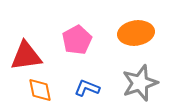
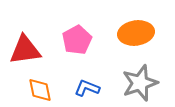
red triangle: moved 1 px left, 6 px up
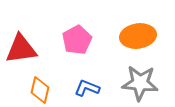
orange ellipse: moved 2 px right, 3 px down
red triangle: moved 4 px left, 1 px up
gray star: rotated 24 degrees clockwise
orange diamond: rotated 24 degrees clockwise
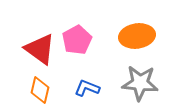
orange ellipse: moved 1 px left
red triangle: moved 19 px right; rotated 44 degrees clockwise
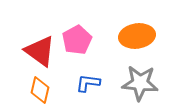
red triangle: moved 2 px down
blue L-shape: moved 1 px right, 5 px up; rotated 15 degrees counterclockwise
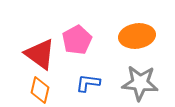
red triangle: moved 3 px down
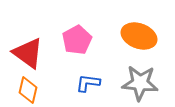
orange ellipse: moved 2 px right; rotated 28 degrees clockwise
red triangle: moved 12 px left, 1 px up
orange diamond: moved 12 px left
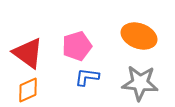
pink pentagon: moved 6 px down; rotated 12 degrees clockwise
blue L-shape: moved 1 px left, 6 px up
orange diamond: rotated 52 degrees clockwise
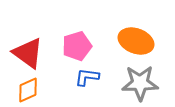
orange ellipse: moved 3 px left, 5 px down
gray star: rotated 6 degrees counterclockwise
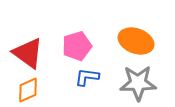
gray star: moved 2 px left
